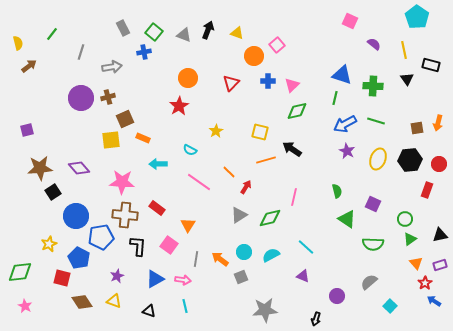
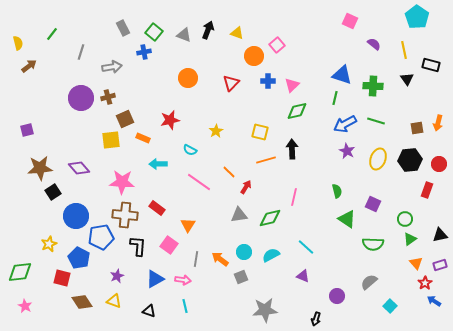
red star at (179, 106): moved 9 px left, 14 px down; rotated 18 degrees clockwise
black arrow at (292, 149): rotated 54 degrees clockwise
gray triangle at (239, 215): rotated 24 degrees clockwise
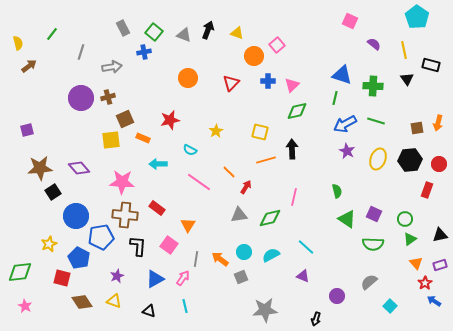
purple square at (373, 204): moved 1 px right, 10 px down
pink arrow at (183, 280): moved 2 px up; rotated 63 degrees counterclockwise
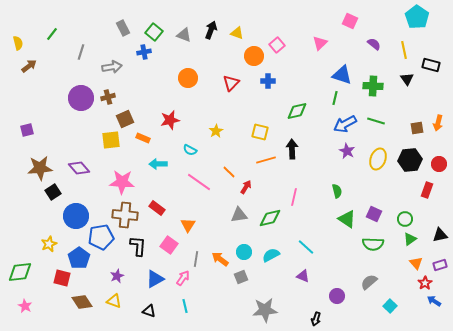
black arrow at (208, 30): moved 3 px right
pink triangle at (292, 85): moved 28 px right, 42 px up
blue pentagon at (79, 258): rotated 10 degrees clockwise
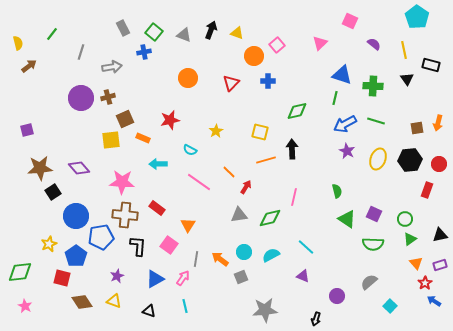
blue pentagon at (79, 258): moved 3 px left, 2 px up
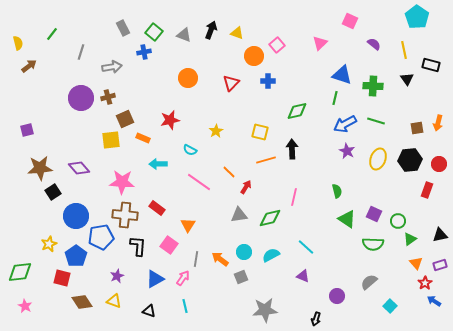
green circle at (405, 219): moved 7 px left, 2 px down
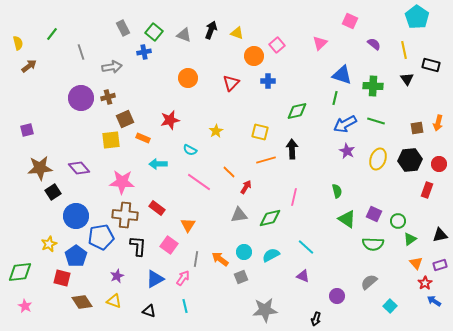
gray line at (81, 52): rotated 35 degrees counterclockwise
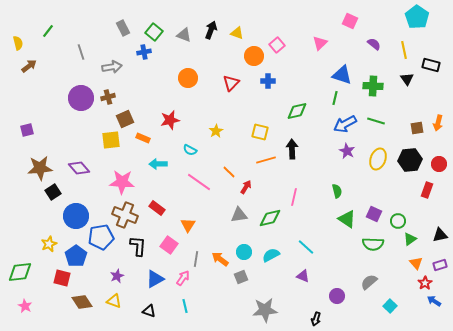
green line at (52, 34): moved 4 px left, 3 px up
brown cross at (125, 215): rotated 15 degrees clockwise
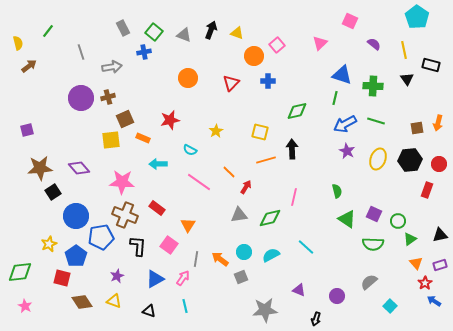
purple triangle at (303, 276): moved 4 px left, 14 px down
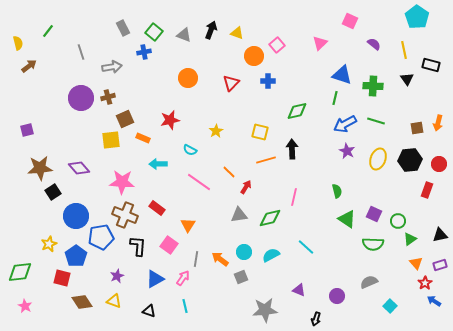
gray semicircle at (369, 282): rotated 18 degrees clockwise
